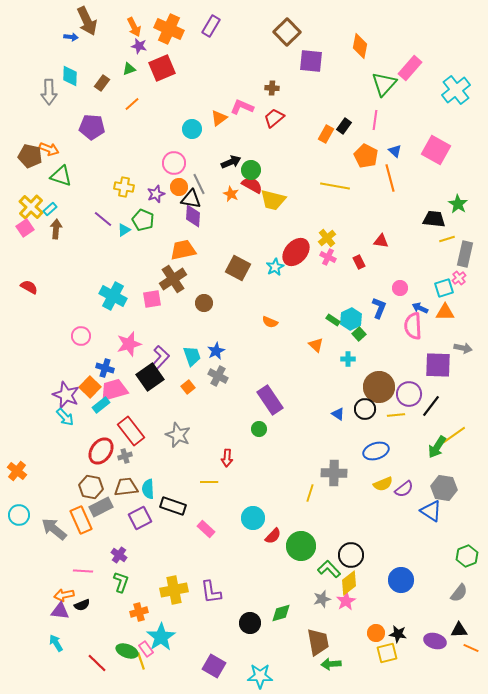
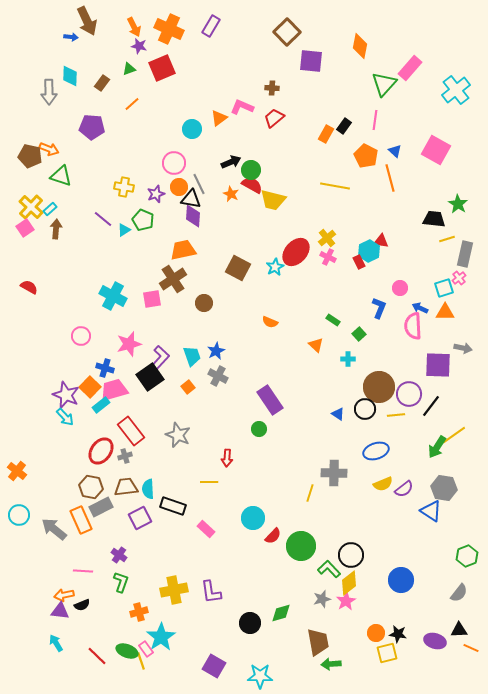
cyan hexagon at (351, 319): moved 18 px right, 68 px up
red line at (97, 663): moved 7 px up
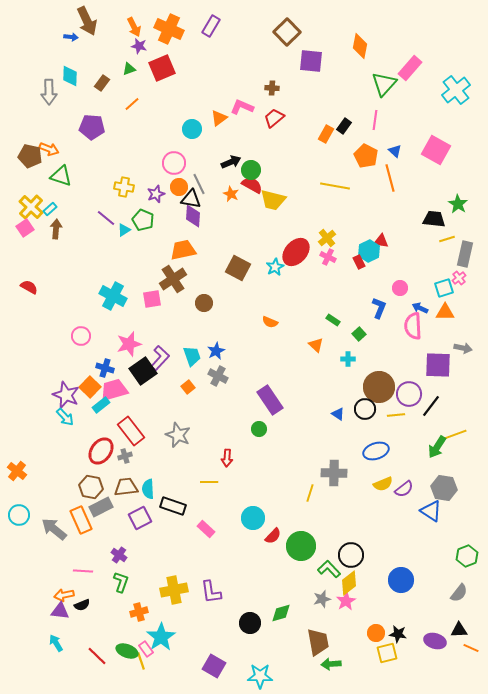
purple line at (103, 219): moved 3 px right, 1 px up
black square at (150, 377): moved 7 px left, 6 px up
yellow line at (454, 435): rotated 15 degrees clockwise
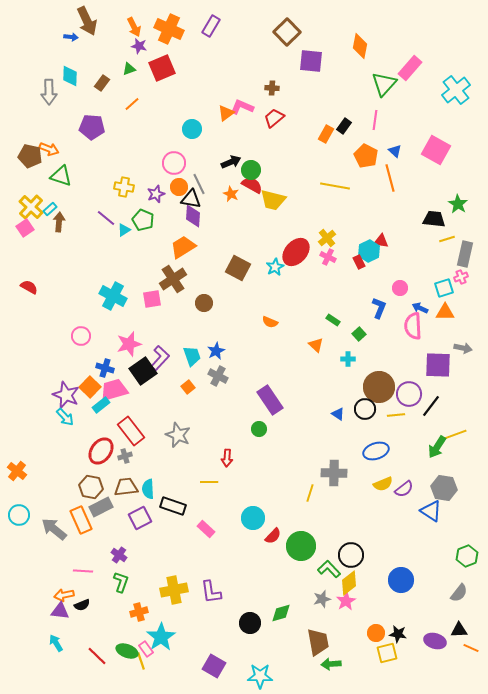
orange triangle at (219, 118): moved 7 px right, 5 px up
brown arrow at (56, 229): moved 3 px right, 7 px up
orange trapezoid at (183, 250): moved 3 px up; rotated 20 degrees counterclockwise
pink cross at (459, 278): moved 2 px right, 1 px up; rotated 16 degrees clockwise
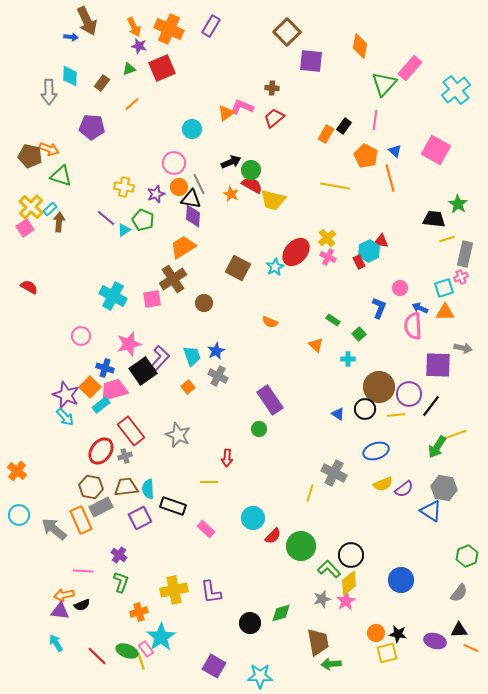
gray cross at (334, 473): rotated 25 degrees clockwise
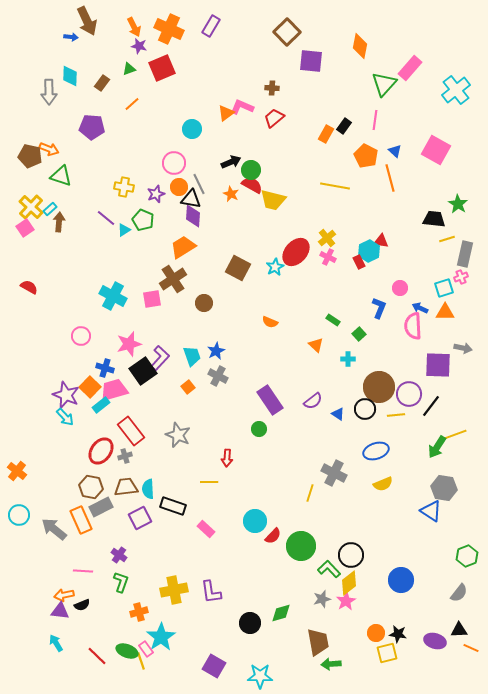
purple semicircle at (404, 489): moved 91 px left, 88 px up
cyan circle at (253, 518): moved 2 px right, 3 px down
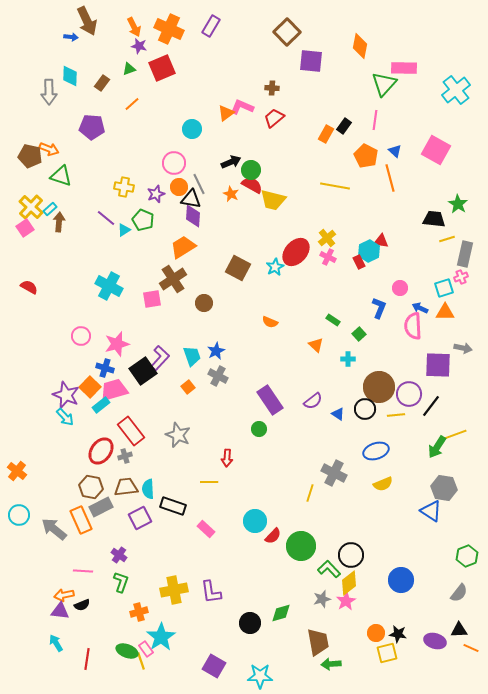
pink rectangle at (410, 68): moved 6 px left; rotated 50 degrees clockwise
cyan cross at (113, 296): moved 4 px left, 10 px up
pink star at (129, 344): moved 12 px left
red line at (97, 656): moved 10 px left, 3 px down; rotated 55 degrees clockwise
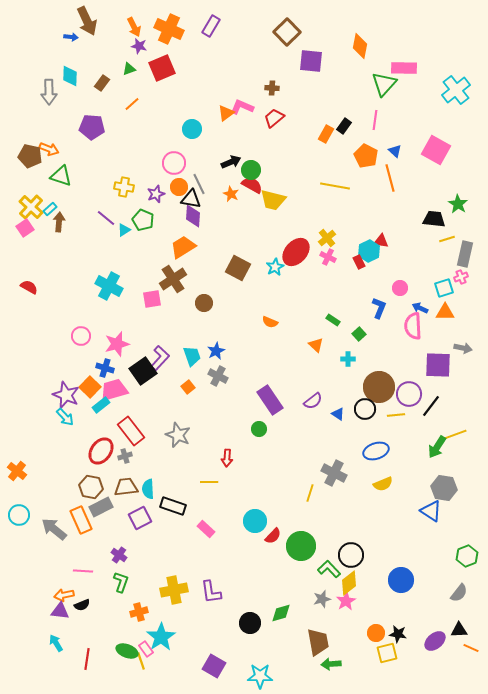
purple ellipse at (435, 641): rotated 55 degrees counterclockwise
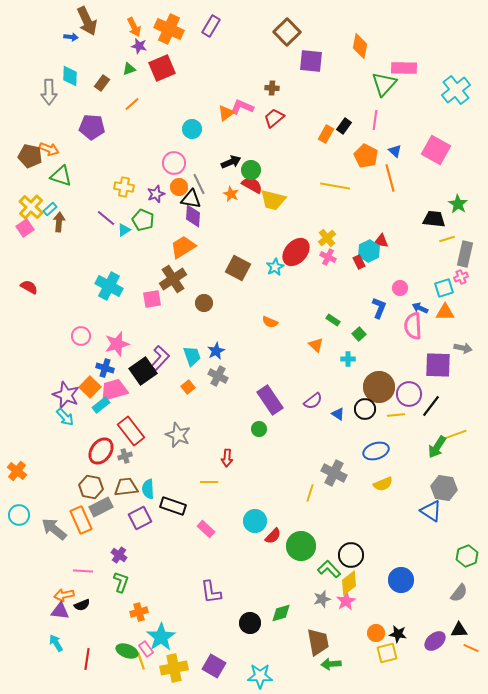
yellow cross at (174, 590): moved 78 px down
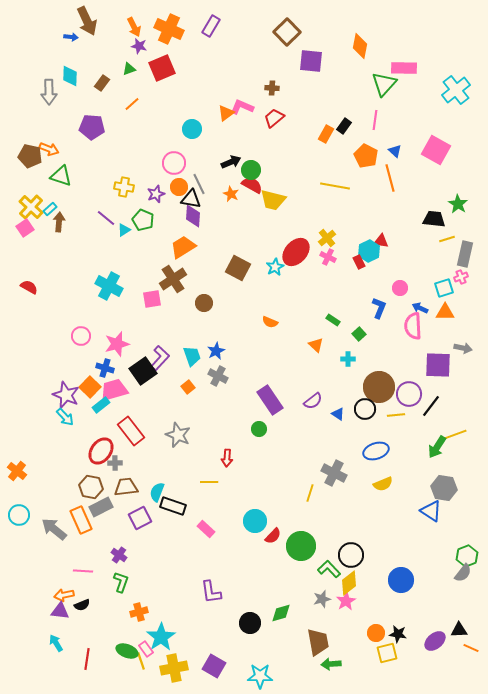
gray cross at (125, 456): moved 10 px left, 7 px down; rotated 16 degrees clockwise
cyan semicircle at (148, 489): moved 9 px right, 3 px down; rotated 24 degrees clockwise
gray semicircle at (459, 593): moved 4 px right, 20 px up
